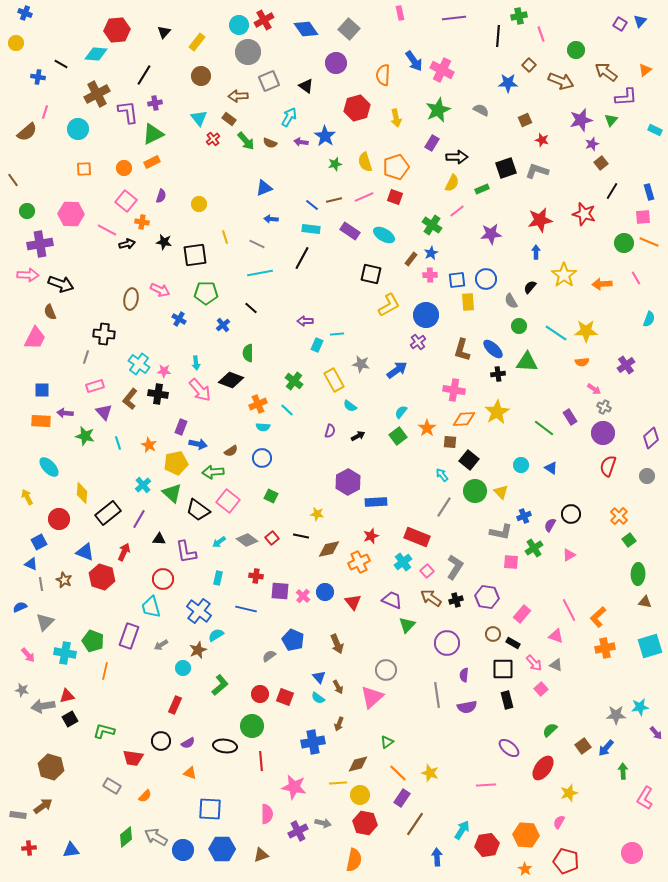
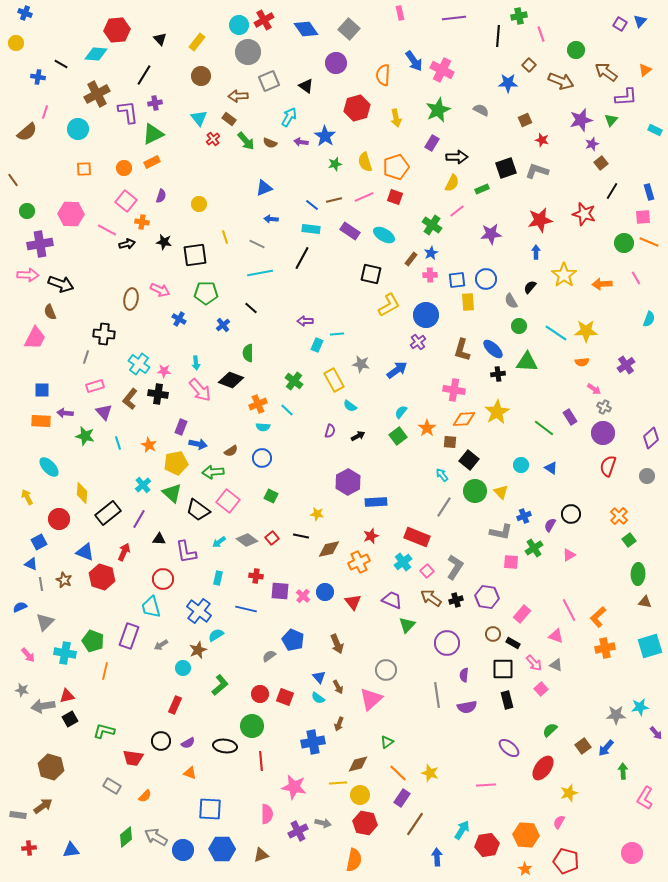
black triangle at (164, 32): moved 4 px left, 7 px down; rotated 24 degrees counterclockwise
pink triangle at (372, 697): moved 1 px left, 2 px down
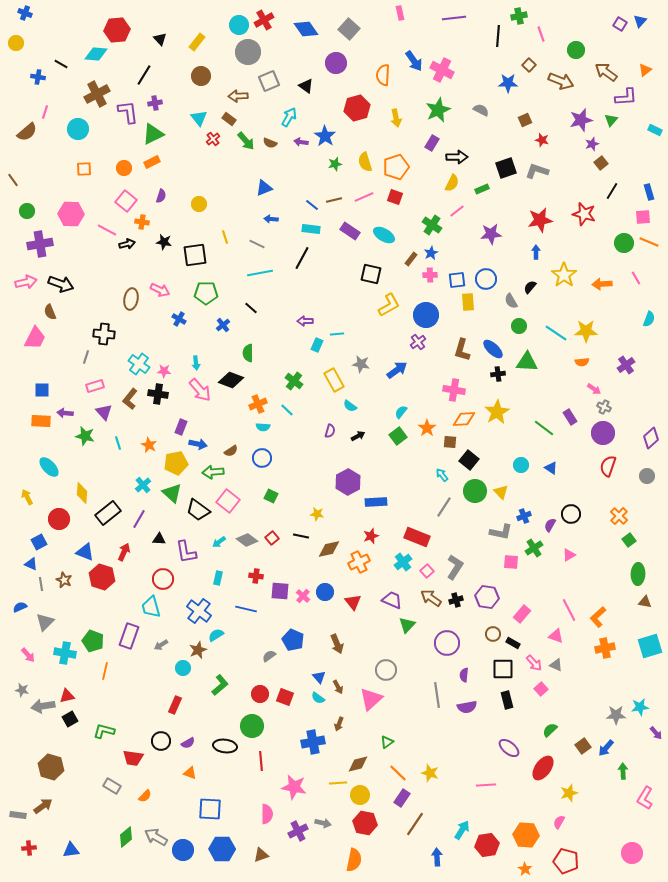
pink arrow at (28, 275): moved 2 px left, 7 px down; rotated 15 degrees counterclockwise
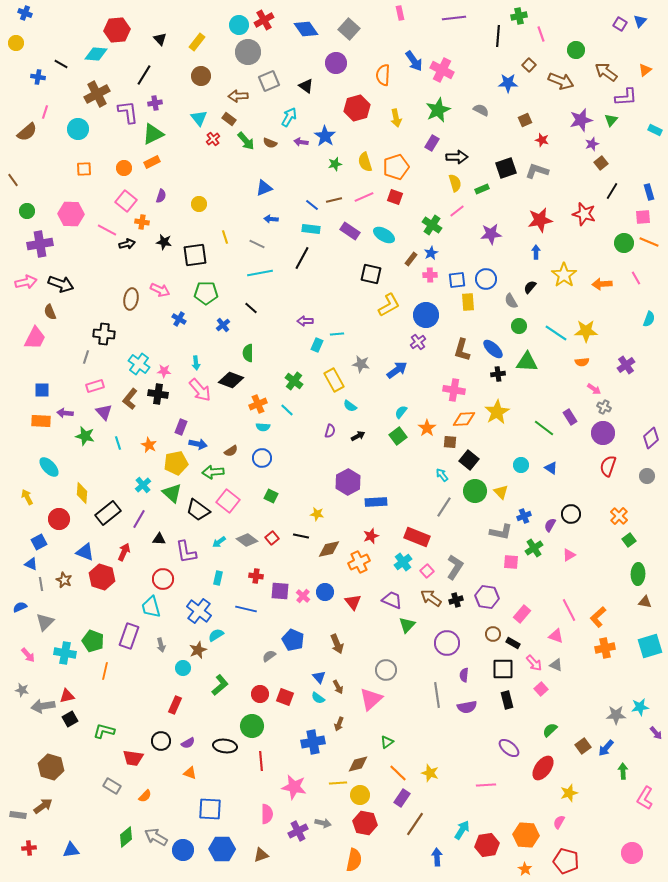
yellow semicircle at (452, 183): moved 3 px right; rotated 42 degrees counterclockwise
gray arrow at (161, 645): rotated 72 degrees counterclockwise
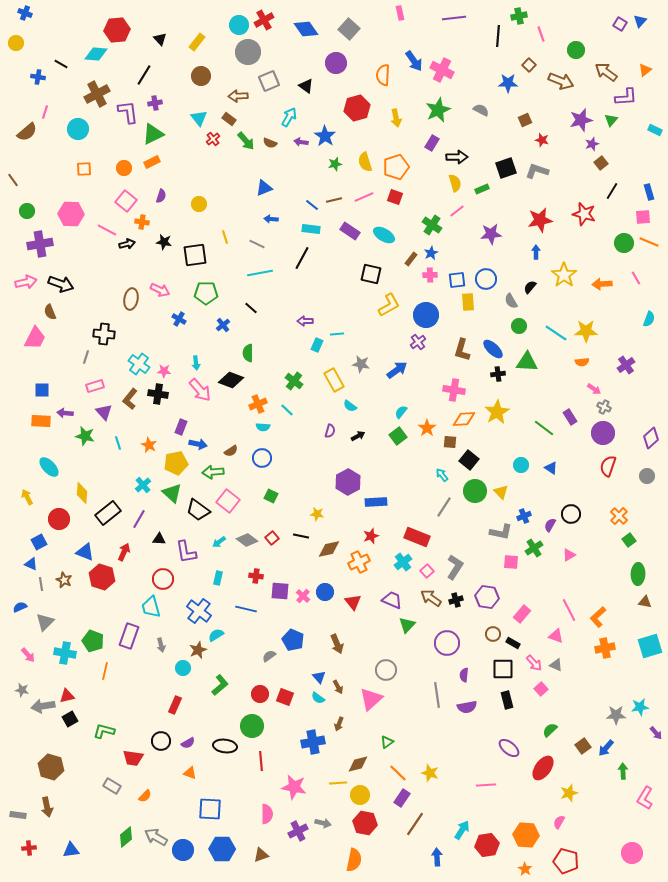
brown arrow at (43, 806): moved 4 px right, 1 px down; rotated 114 degrees clockwise
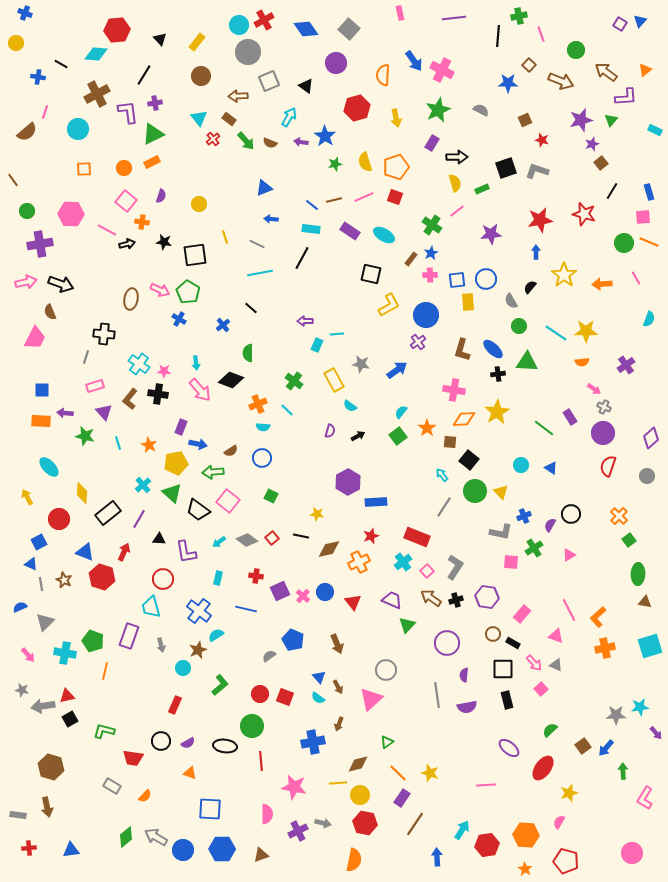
green pentagon at (206, 293): moved 18 px left, 1 px up; rotated 30 degrees clockwise
purple square at (280, 591): rotated 30 degrees counterclockwise
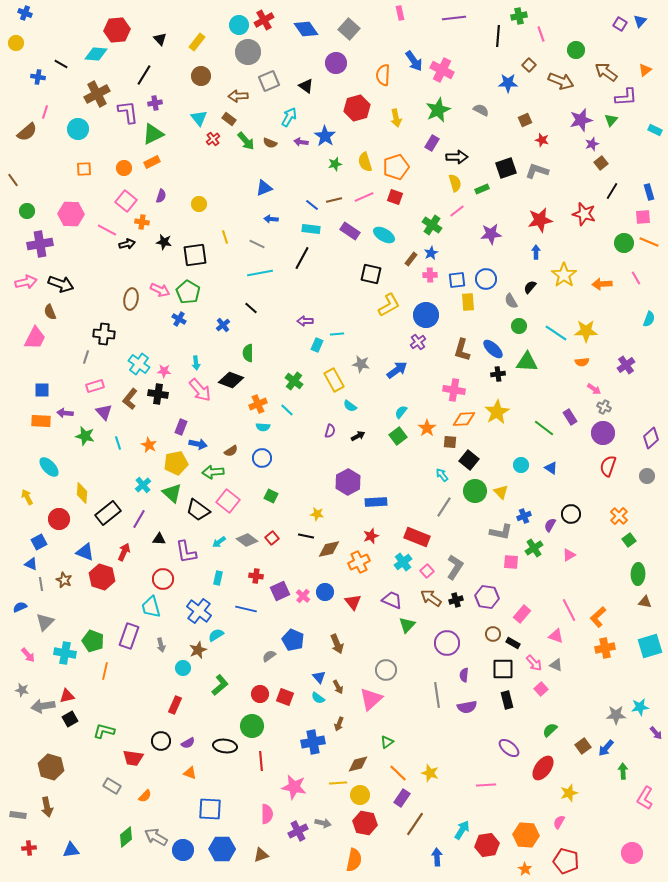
black line at (301, 536): moved 5 px right
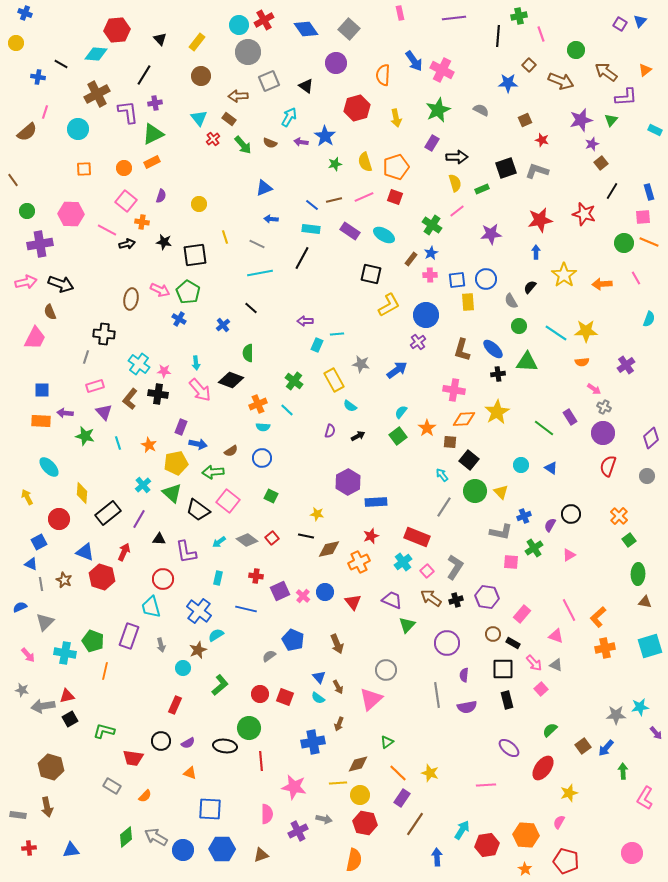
green arrow at (246, 141): moved 3 px left, 4 px down
green circle at (252, 726): moved 3 px left, 2 px down
gray arrow at (323, 823): moved 1 px right, 4 px up
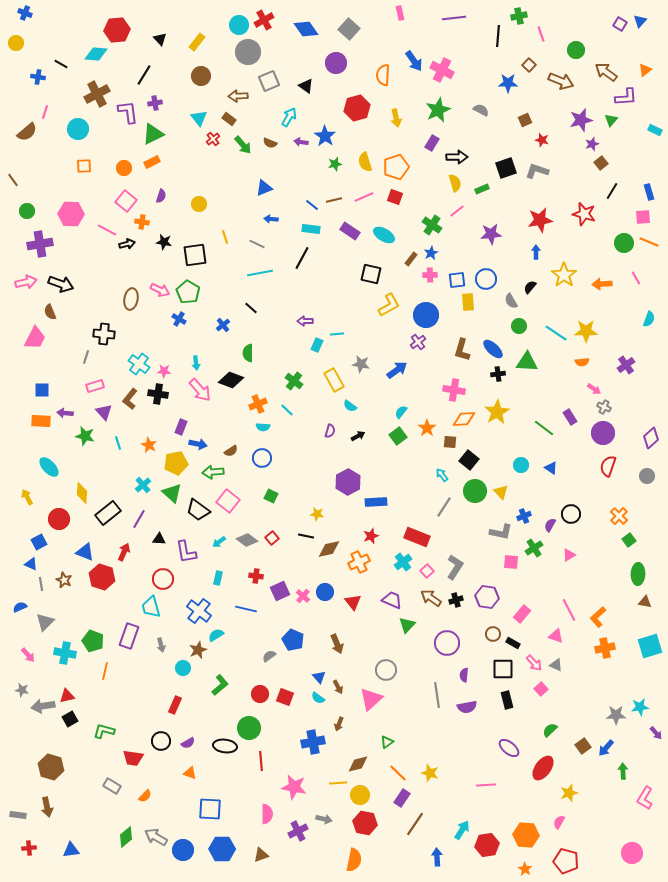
orange square at (84, 169): moved 3 px up
